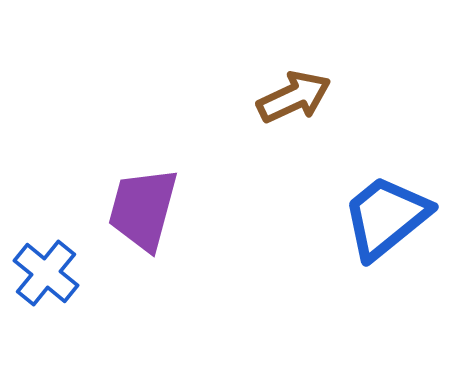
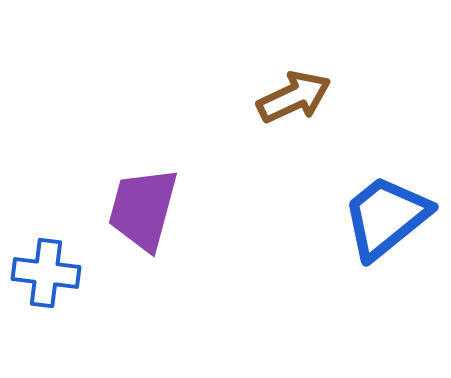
blue cross: rotated 32 degrees counterclockwise
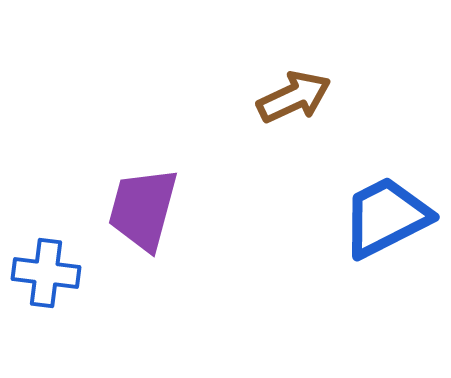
blue trapezoid: rotated 12 degrees clockwise
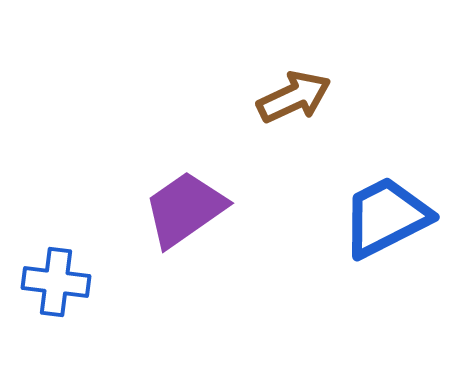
purple trapezoid: moved 42 px right; rotated 40 degrees clockwise
blue cross: moved 10 px right, 9 px down
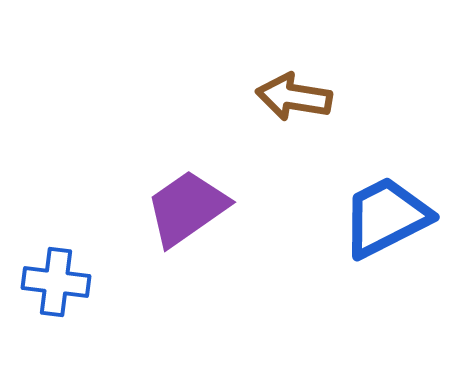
brown arrow: rotated 146 degrees counterclockwise
purple trapezoid: moved 2 px right, 1 px up
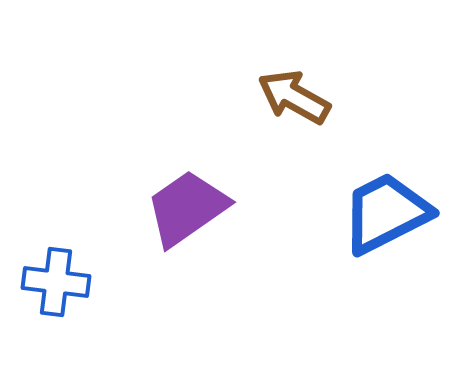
brown arrow: rotated 20 degrees clockwise
blue trapezoid: moved 4 px up
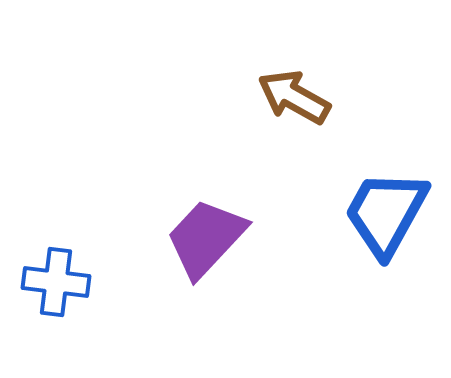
purple trapezoid: moved 19 px right, 30 px down; rotated 12 degrees counterclockwise
blue trapezoid: rotated 34 degrees counterclockwise
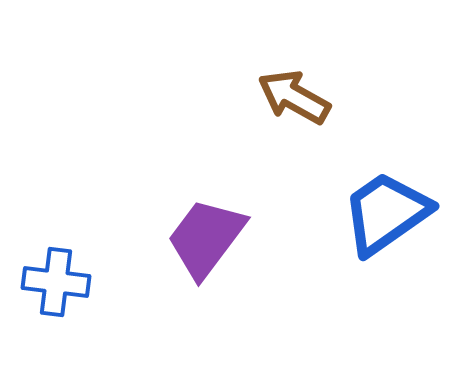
blue trapezoid: rotated 26 degrees clockwise
purple trapezoid: rotated 6 degrees counterclockwise
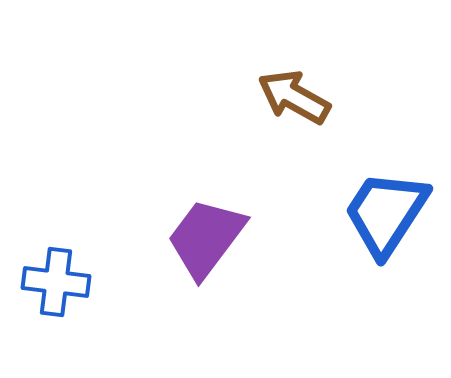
blue trapezoid: rotated 22 degrees counterclockwise
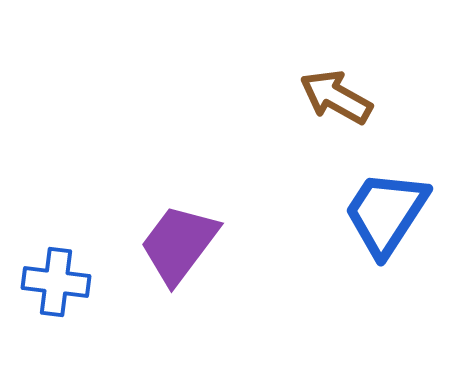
brown arrow: moved 42 px right
purple trapezoid: moved 27 px left, 6 px down
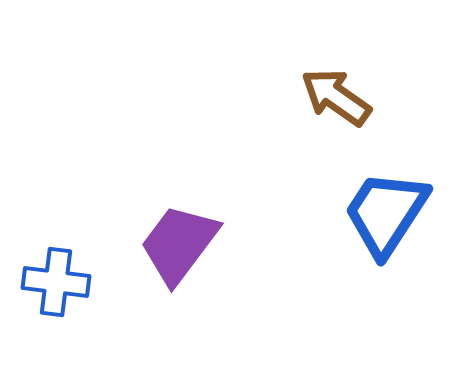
brown arrow: rotated 6 degrees clockwise
